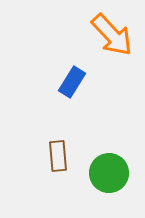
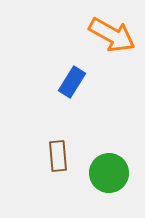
orange arrow: rotated 18 degrees counterclockwise
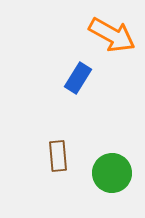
blue rectangle: moved 6 px right, 4 px up
green circle: moved 3 px right
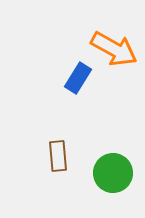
orange arrow: moved 2 px right, 14 px down
green circle: moved 1 px right
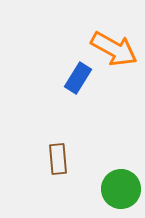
brown rectangle: moved 3 px down
green circle: moved 8 px right, 16 px down
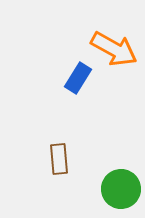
brown rectangle: moved 1 px right
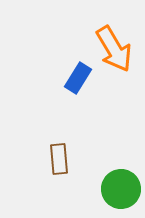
orange arrow: rotated 30 degrees clockwise
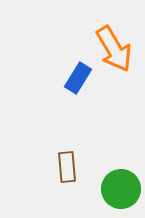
brown rectangle: moved 8 px right, 8 px down
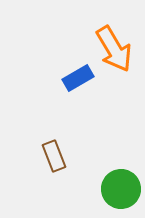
blue rectangle: rotated 28 degrees clockwise
brown rectangle: moved 13 px left, 11 px up; rotated 16 degrees counterclockwise
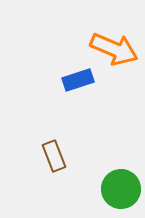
orange arrow: rotated 36 degrees counterclockwise
blue rectangle: moved 2 px down; rotated 12 degrees clockwise
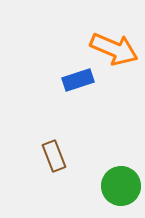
green circle: moved 3 px up
